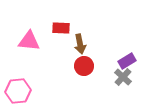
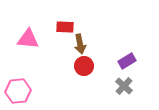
red rectangle: moved 4 px right, 1 px up
pink triangle: moved 1 px left, 2 px up
gray cross: moved 1 px right, 9 px down
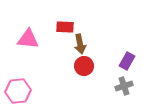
purple rectangle: rotated 30 degrees counterclockwise
gray cross: rotated 30 degrees clockwise
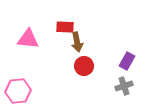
brown arrow: moved 3 px left, 2 px up
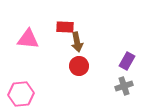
red circle: moved 5 px left
pink hexagon: moved 3 px right, 3 px down
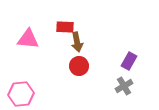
purple rectangle: moved 2 px right
gray cross: rotated 12 degrees counterclockwise
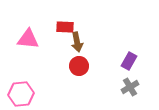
gray cross: moved 6 px right, 1 px down
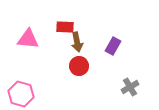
purple rectangle: moved 16 px left, 15 px up
pink hexagon: rotated 20 degrees clockwise
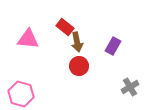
red rectangle: rotated 36 degrees clockwise
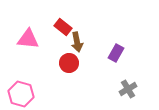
red rectangle: moved 2 px left
purple rectangle: moved 3 px right, 7 px down
red circle: moved 10 px left, 3 px up
gray cross: moved 2 px left, 2 px down
